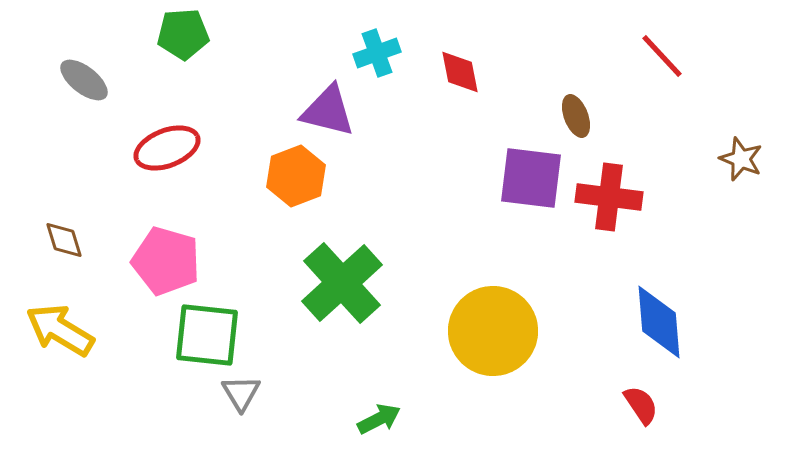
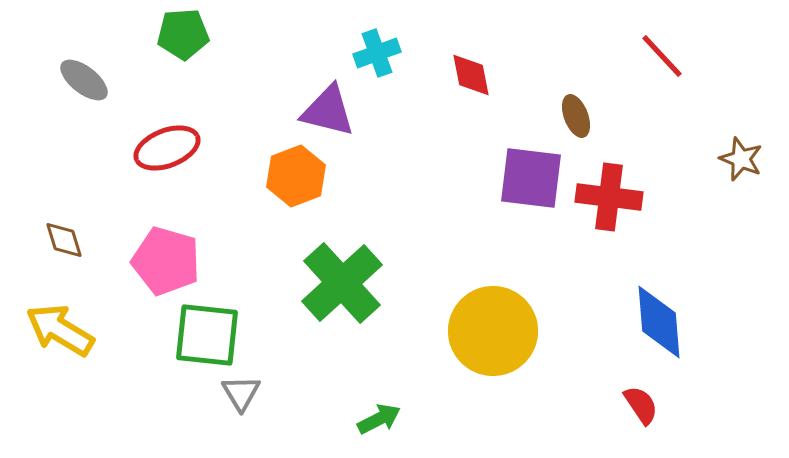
red diamond: moved 11 px right, 3 px down
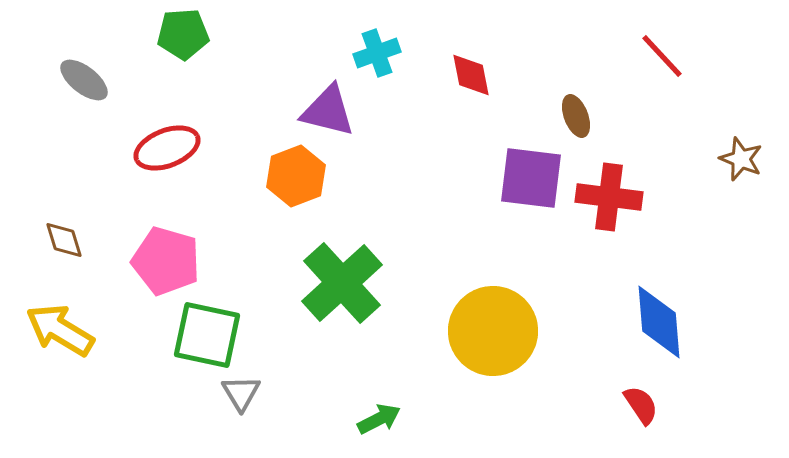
green square: rotated 6 degrees clockwise
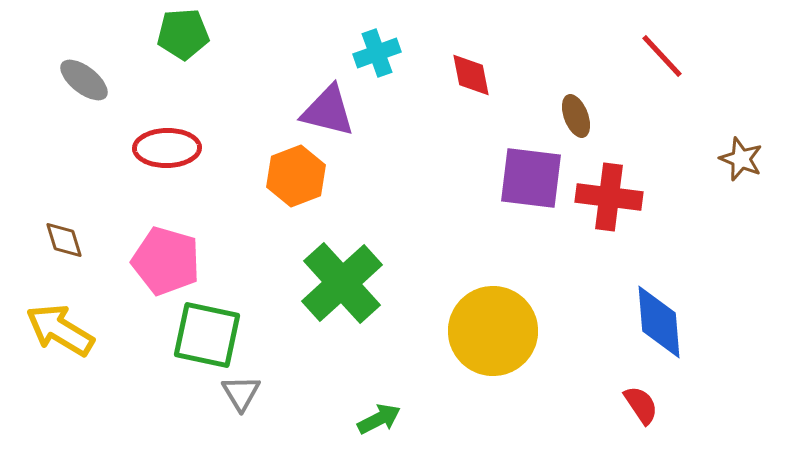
red ellipse: rotated 20 degrees clockwise
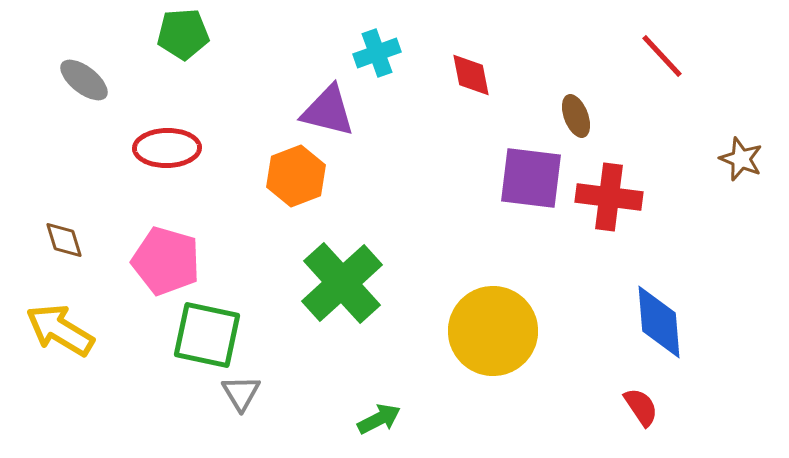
red semicircle: moved 2 px down
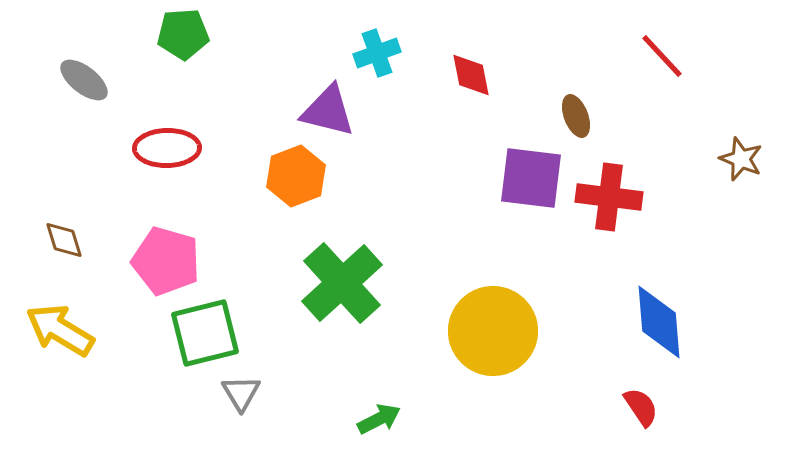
green square: moved 2 px left, 2 px up; rotated 26 degrees counterclockwise
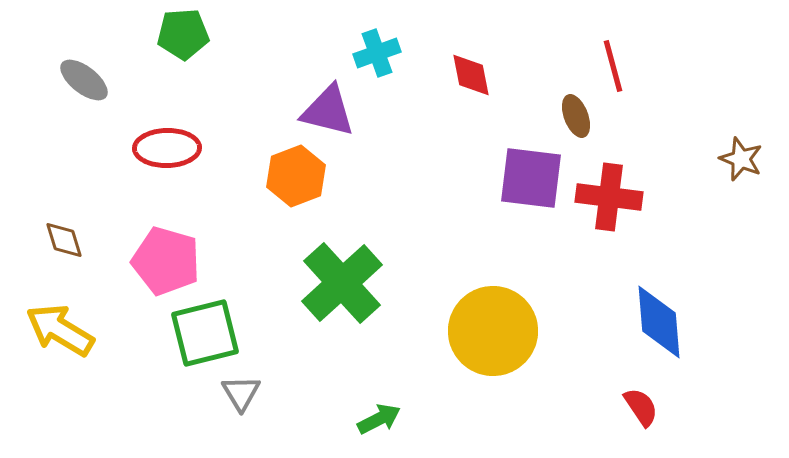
red line: moved 49 px left, 10 px down; rotated 28 degrees clockwise
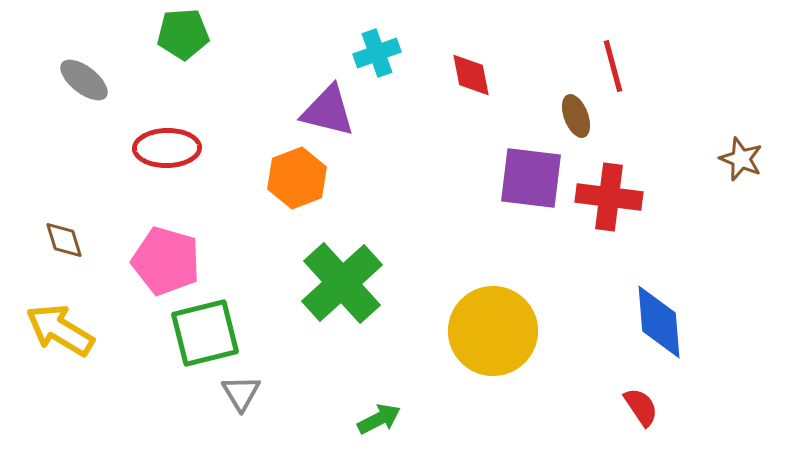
orange hexagon: moved 1 px right, 2 px down
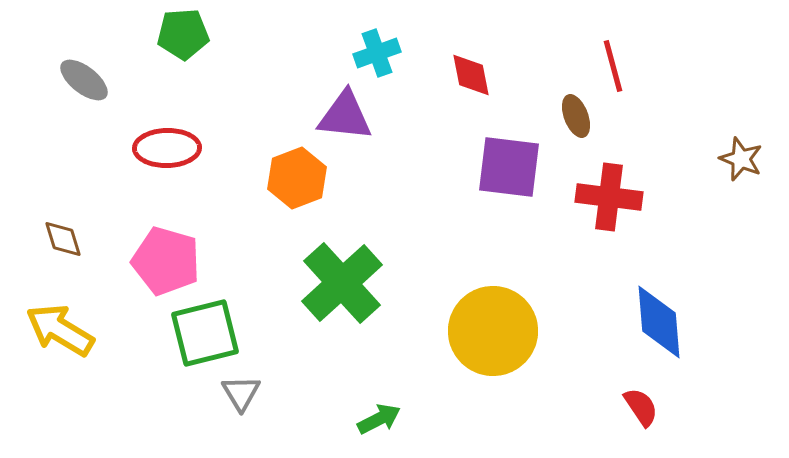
purple triangle: moved 17 px right, 5 px down; rotated 8 degrees counterclockwise
purple square: moved 22 px left, 11 px up
brown diamond: moved 1 px left, 1 px up
